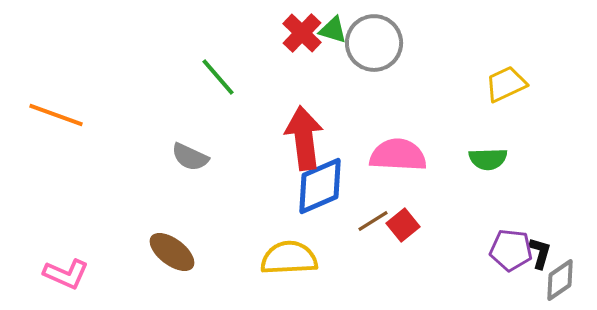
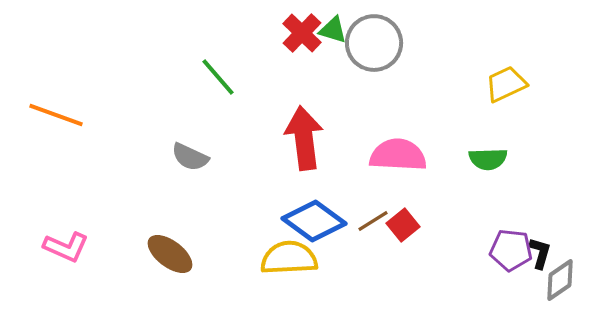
blue diamond: moved 6 px left, 35 px down; rotated 60 degrees clockwise
brown ellipse: moved 2 px left, 2 px down
pink L-shape: moved 27 px up
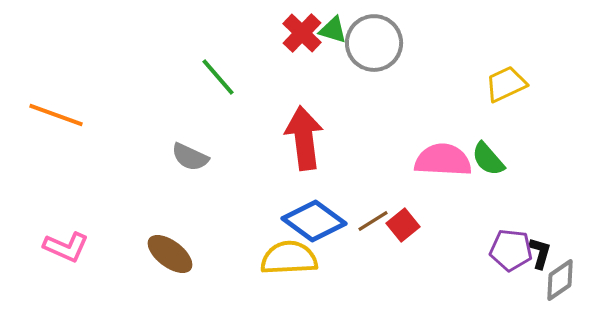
pink semicircle: moved 45 px right, 5 px down
green semicircle: rotated 51 degrees clockwise
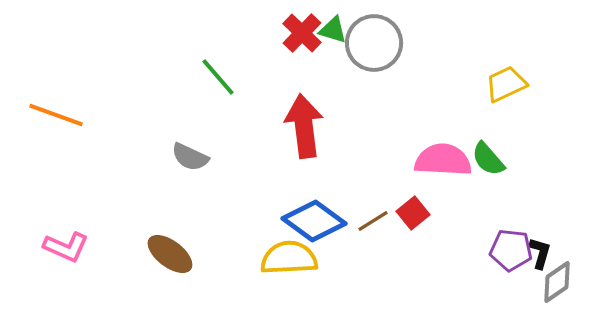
red arrow: moved 12 px up
red square: moved 10 px right, 12 px up
gray diamond: moved 3 px left, 2 px down
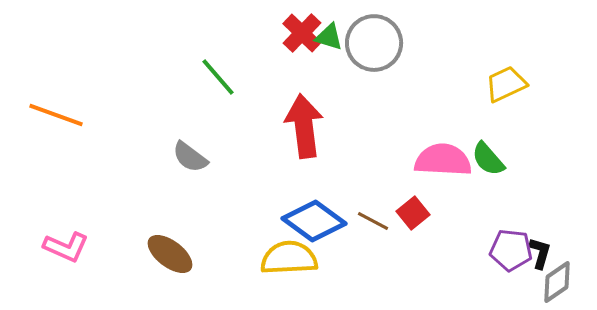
green triangle: moved 4 px left, 7 px down
gray semicircle: rotated 12 degrees clockwise
brown line: rotated 60 degrees clockwise
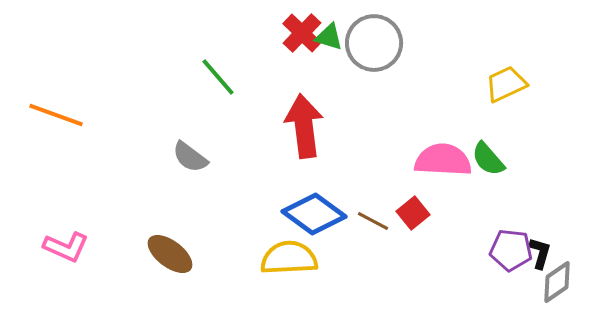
blue diamond: moved 7 px up
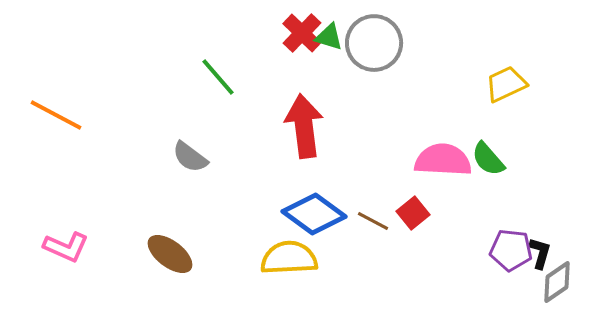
orange line: rotated 8 degrees clockwise
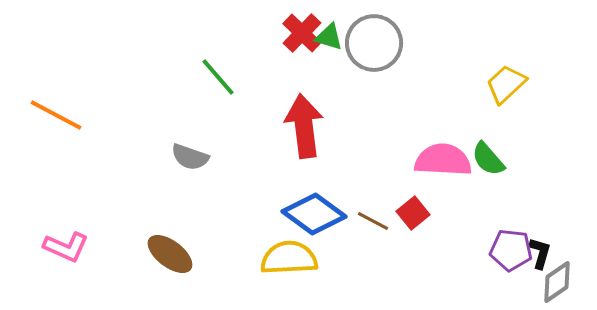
yellow trapezoid: rotated 18 degrees counterclockwise
gray semicircle: rotated 18 degrees counterclockwise
